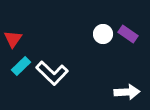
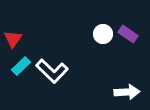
white L-shape: moved 2 px up
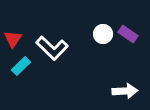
white L-shape: moved 23 px up
white arrow: moved 2 px left, 1 px up
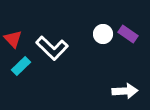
red triangle: rotated 18 degrees counterclockwise
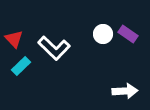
red triangle: moved 1 px right
white L-shape: moved 2 px right
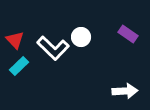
white circle: moved 22 px left, 3 px down
red triangle: moved 1 px right, 1 px down
white L-shape: moved 1 px left
cyan rectangle: moved 2 px left
